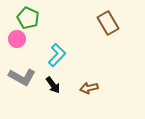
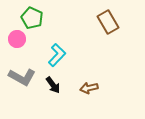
green pentagon: moved 4 px right
brown rectangle: moved 1 px up
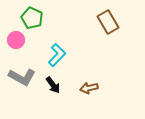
pink circle: moved 1 px left, 1 px down
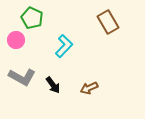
cyan L-shape: moved 7 px right, 9 px up
brown arrow: rotated 12 degrees counterclockwise
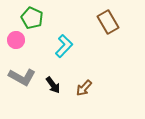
brown arrow: moved 5 px left; rotated 24 degrees counterclockwise
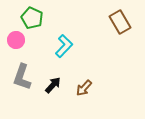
brown rectangle: moved 12 px right
gray L-shape: rotated 80 degrees clockwise
black arrow: rotated 102 degrees counterclockwise
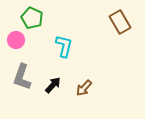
cyan L-shape: rotated 30 degrees counterclockwise
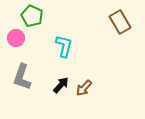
green pentagon: moved 2 px up
pink circle: moved 2 px up
black arrow: moved 8 px right
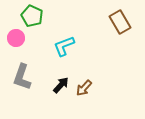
cyan L-shape: rotated 125 degrees counterclockwise
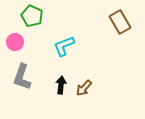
pink circle: moved 1 px left, 4 px down
black arrow: rotated 36 degrees counterclockwise
